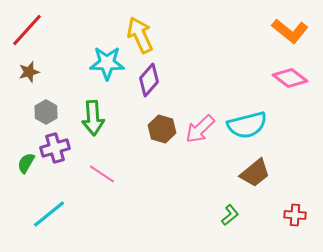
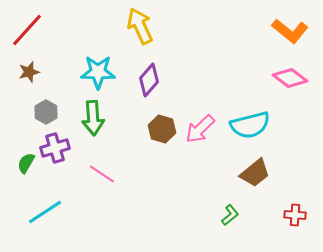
yellow arrow: moved 9 px up
cyan star: moved 9 px left, 9 px down
cyan semicircle: moved 3 px right
cyan line: moved 4 px left, 2 px up; rotated 6 degrees clockwise
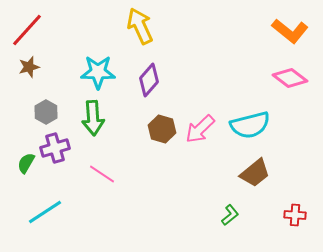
brown star: moved 5 px up
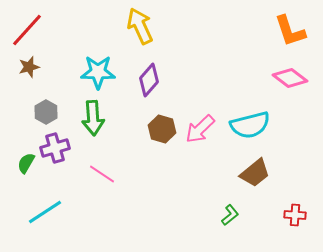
orange L-shape: rotated 33 degrees clockwise
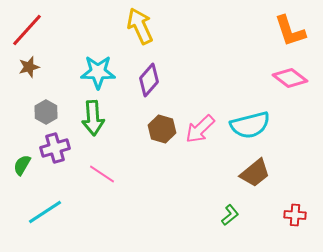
green semicircle: moved 4 px left, 2 px down
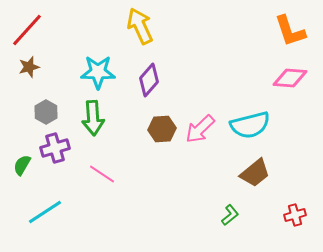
pink diamond: rotated 32 degrees counterclockwise
brown hexagon: rotated 20 degrees counterclockwise
red cross: rotated 20 degrees counterclockwise
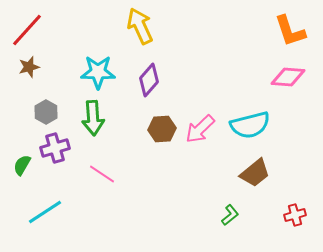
pink diamond: moved 2 px left, 1 px up
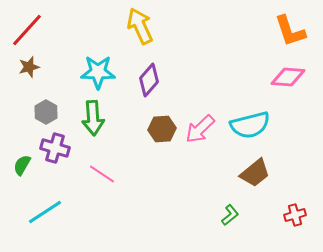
purple cross: rotated 32 degrees clockwise
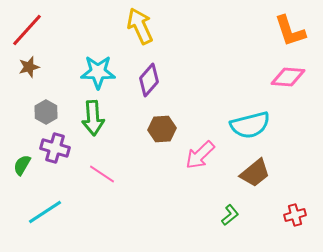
pink arrow: moved 26 px down
